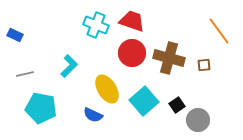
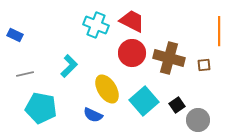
red trapezoid: rotated 8 degrees clockwise
orange line: rotated 36 degrees clockwise
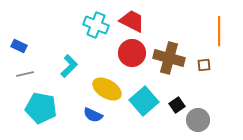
blue rectangle: moved 4 px right, 11 px down
yellow ellipse: rotated 28 degrees counterclockwise
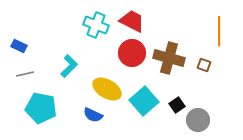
brown square: rotated 24 degrees clockwise
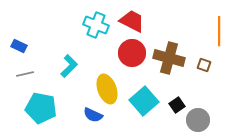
yellow ellipse: rotated 40 degrees clockwise
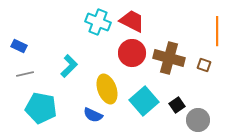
cyan cross: moved 2 px right, 3 px up
orange line: moved 2 px left
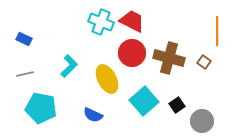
cyan cross: moved 3 px right
blue rectangle: moved 5 px right, 7 px up
brown square: moved 3 px up; rotated 16 degrees clockwise
yellow ellipse: moved 10 px up; rotated 8 degrees counterclockwise
gray circle: moved 4 px right, 1 px down
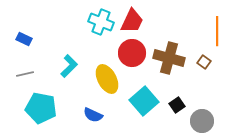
red trapezoid: rotated 88 degrees clockwise
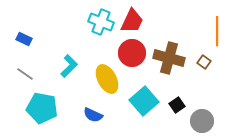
gray line: rotated 48 degrees clockwise
cyan pentagon: moved 1 px right
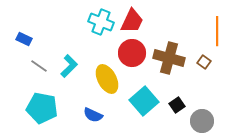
gray line: moved 14 px right, 8 px up
